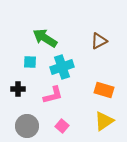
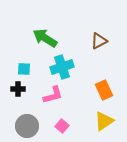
cyan square: moved 6 px left, 7 px down
orange rectangle: rotated 48 degrees clockwise
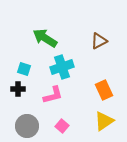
cyan square: rotated 16 degrees clockwise
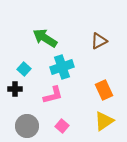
cyan square: rotated 24 degrees clockwise
black cross: moved 3 px left
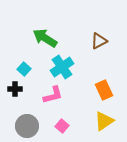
cyan cross: rotated 15 degrees counterclockwise
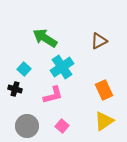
black cross: rotated 16 degrees clockwise
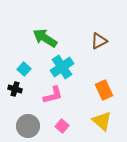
yellow triangle: moved 2 px left; rotated 45 degrees counterclockwise
gray circle: moved 1 px right
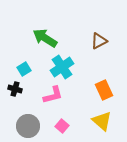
cyan square: rotated 16 degrees clockwise
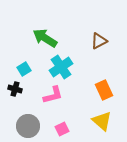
cyan cross: moved 1 px left
pink square: moved 3 px down; rotated 24 degrees clockwise
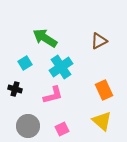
cyan square: moved 1 px right, 6 px up
